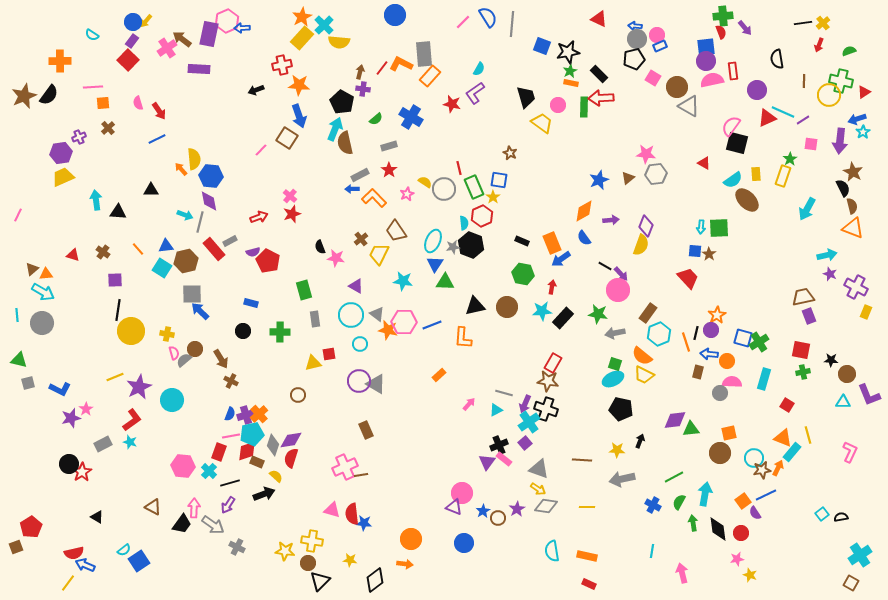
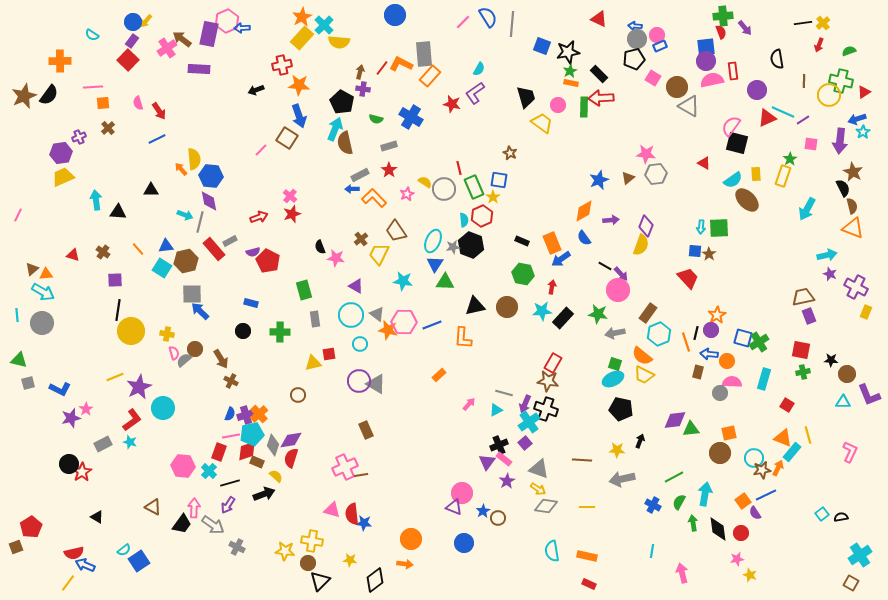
green semicircle at (376, 119): rotated 56 degrees clockwise
cyan semicircle at (464, 223): moved 3 px up
cyan circle at (172, 400): moved 9 px left, 8 px down
purple star at (517, 509): moved 10 px left, 28 px up
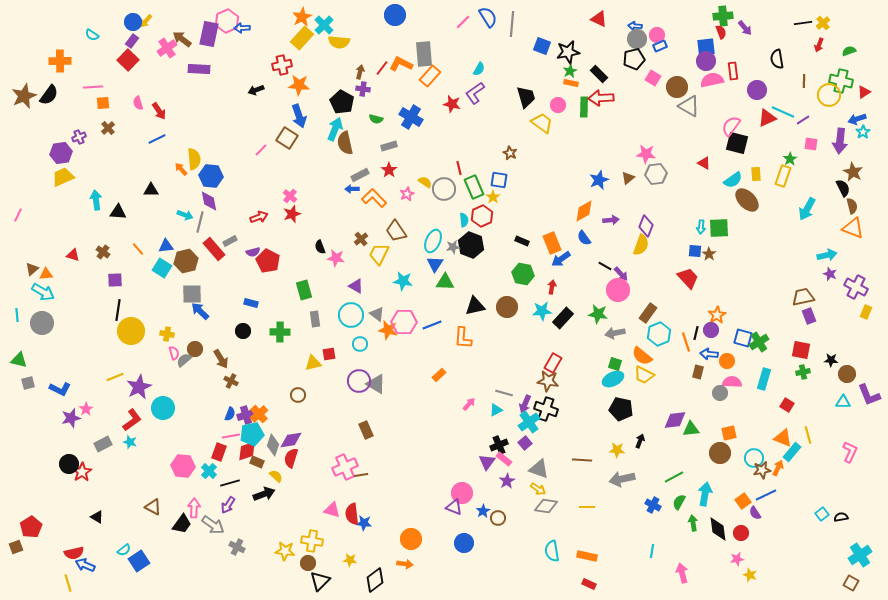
yellow line at (68, 583): rotated 54 degrees counterclockwise
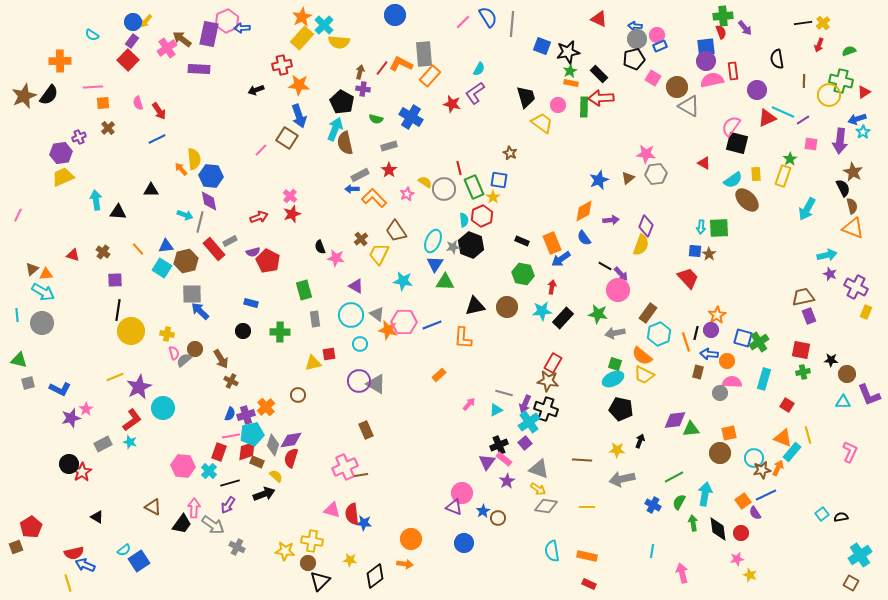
orange cross at (259, 414): moved 7 px right, 7 px up
black diamond at (375, 580): moved 4 px up
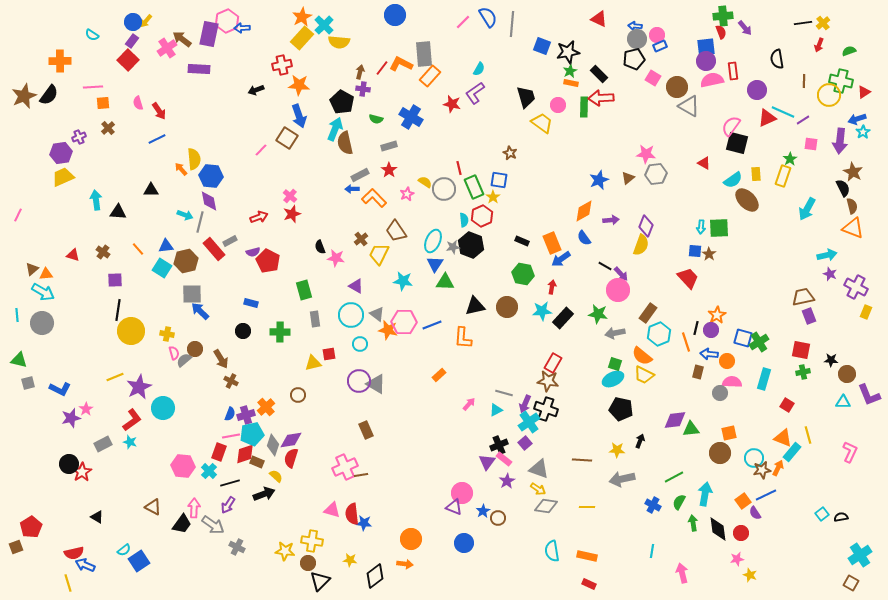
black line at (696, 333): moved 5 px up
red diamond at (247, 451): moved 2 px left, 3 px down
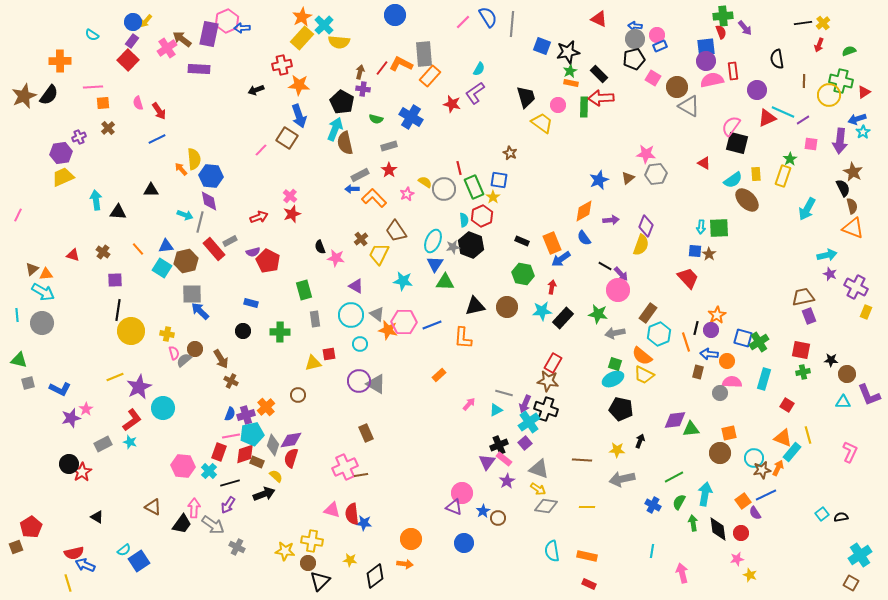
gray circle at (637, 39): moved 2 px left
brown rectangle at (366, 430): moved 3 px down
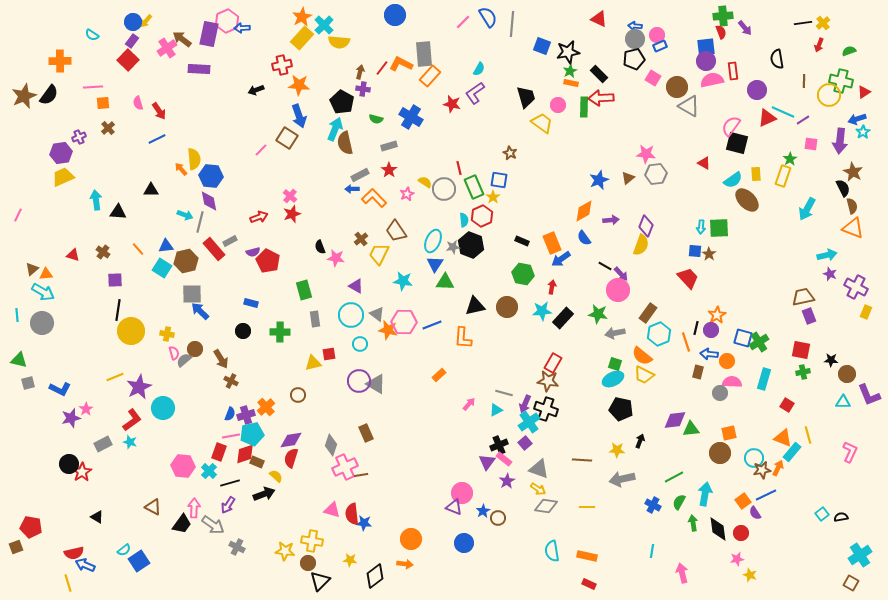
gray diamond at (273, 445): moved 58 px right
red pentagon at (31, 527): rotated 30 degrees counterclockwise
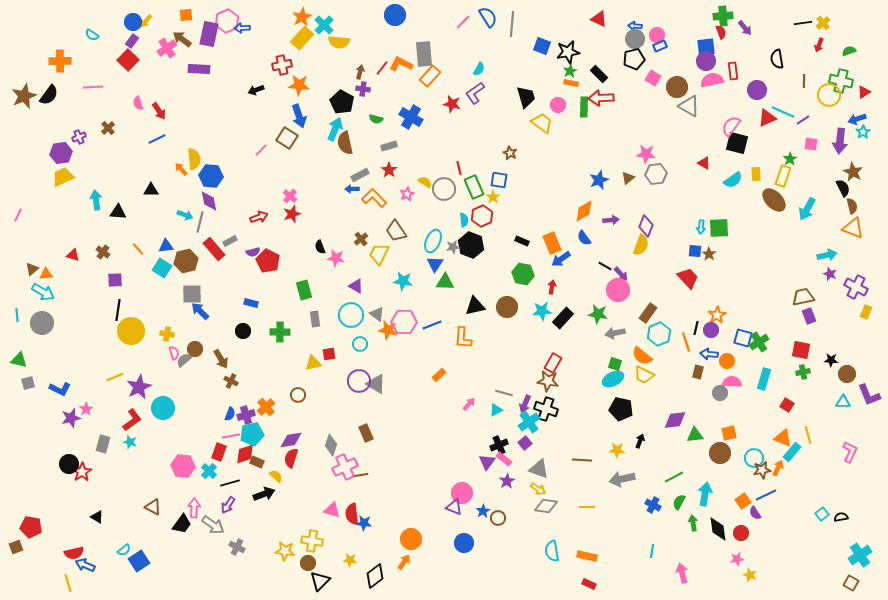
orange square at (103, 103): moved 83 px right, 88 px up
brown ellipse at (747, 200): moved 27 px right
green triangle at (691, 429): moved 4 px right, 6 px down
gray rectangle at (103, 444): rotated 48 degrees counterclockwise
orange arrow at (405, 564): moved 1 px left, 2 px up; rotated 63 degrees counterclockwise
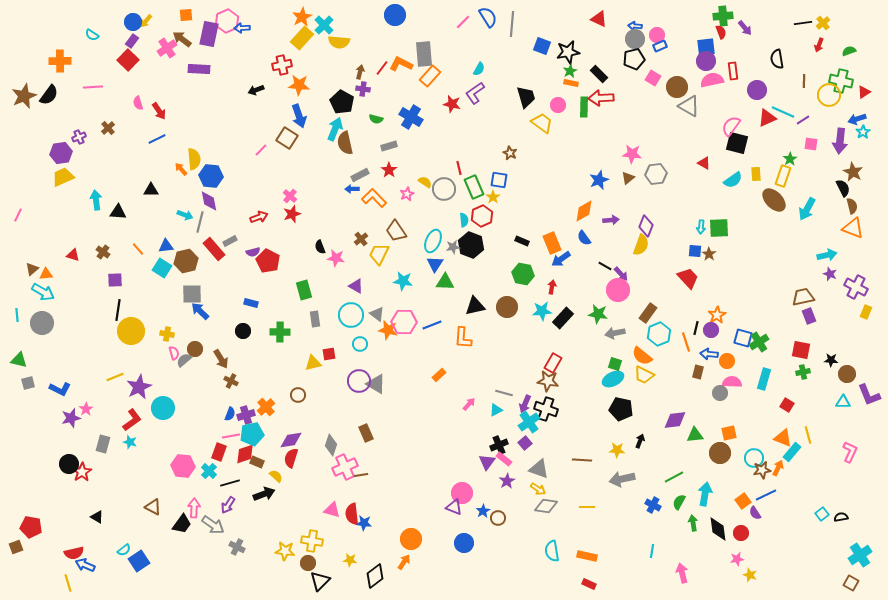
pink star at (646, 154): moved 14 px left
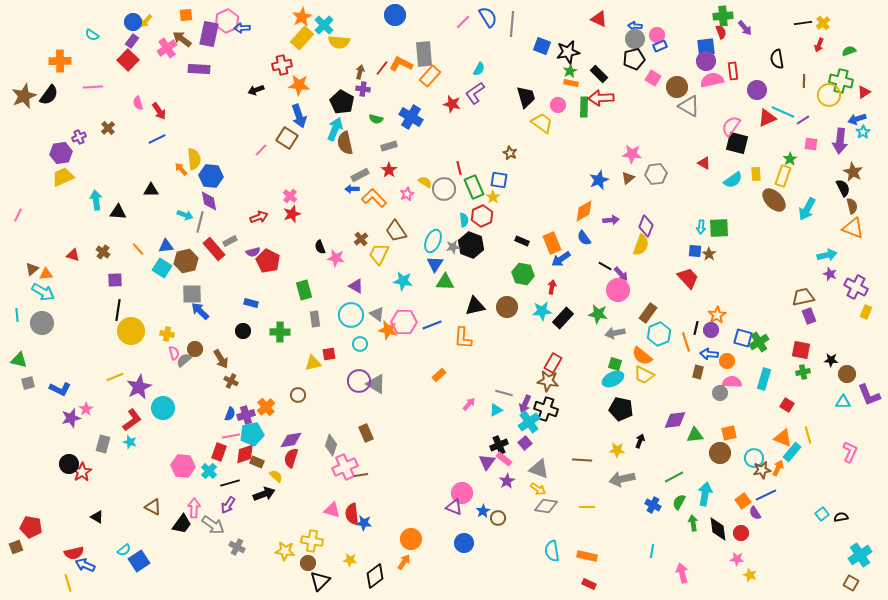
pink star at (737, 559): rotated 16 degrees clockwise
